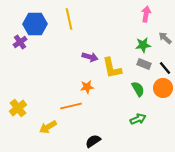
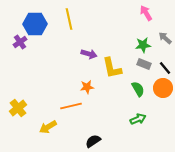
pink arrow: moved 1 px up; rotated 42 degrees counterclockwise
purple arrow: moved 1 px left, 3 px up
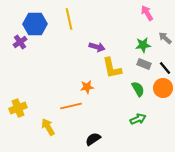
pink arrow: moved 1 px right
purple arrow: moved 8 px right, 7 px up
yellow cross: rotated 18 degrees clockwise
yellow arrow: rotated 90 degrees clockwise
black semicircle: moved 2 px up
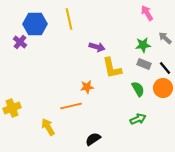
purple cross: rotated 16 degrees counterclockwise
yellow cross: moved 6 px left
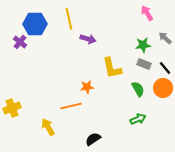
purple arrow: moved 9 px left, 8 px up
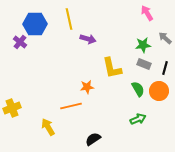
black line: rotated 56 degrees clockwise
orange circle: moved 4 px left, 3 px down
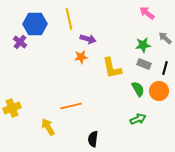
pink arrow: rotated 21 degrees counterclockwise
orange star: moved 6 px left, 30 px up
black semicircle: rotated 49 degrees counterclockwise
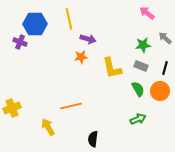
purple cross: rotated 16 degrees counterclockwise
gray rectangle: moved 3 px left, 2 px down
orange circle: moved 1 px right
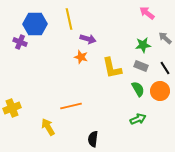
orange star: rotated 24 degrees clockwise
black line: rotated 48 degrees counterclockwise
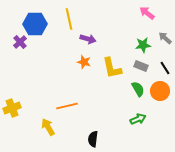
purple cross: rotated 24 degrees clockwise
orange star: moved 3 px right, 5 px down
orange line: moved 4 px left
